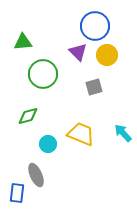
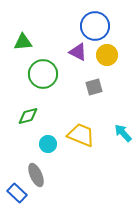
purple triangle: rotated 18 degrees counterclockwise
yellow trapezoid: moved 1 px down
blue rectangle: rotated 54 degrees counterclockwise
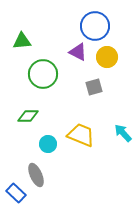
green triangle: moved 1 px left, 1 px up
yellow circle: moved 2 px down
green diamond: rotated 15 degrees clockwise
blue rectangle: moved 1 px left
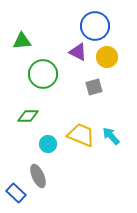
cyan arrow: moved 12 px left, 3 px down
gray ellipse: moved 2 px right, 1 px down
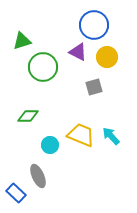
blue circle: moved 1 px left, 1 px up
green triangle: rotated 12 degrees counterclockwise
green circle: moved 7 px up
cyan circle: moved 2 px right, 1 px down
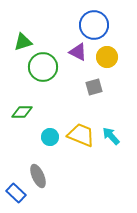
green triangle: moved 1 px right, 1 px down
green diamond: moved 6 px left, 4 px up
cyan circle: moved 8 px up
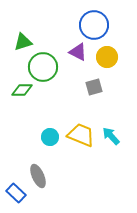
green diamond: moved 22 px up
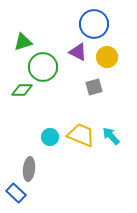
blue circle: moved 1 px up
gray ellipse: moved 9 px left, 7 px up; rotated 30 degrees clockwise
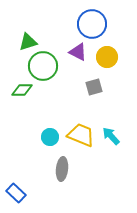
blue circle: moved 2 px left
green triangle: moved 5 px right
green circle: moved 1 px up
gray ellipse: moved 33 px right
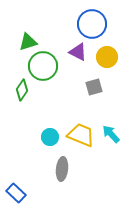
green diamond: rotated 55 degrees counterclockwise
cyan arrow: moved 2 px up
